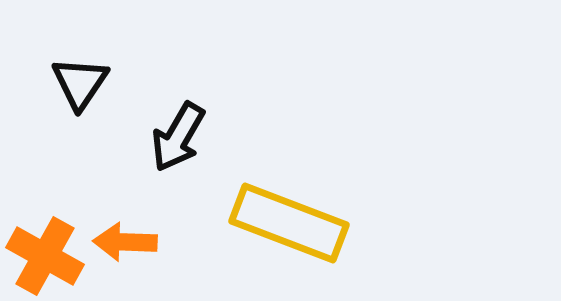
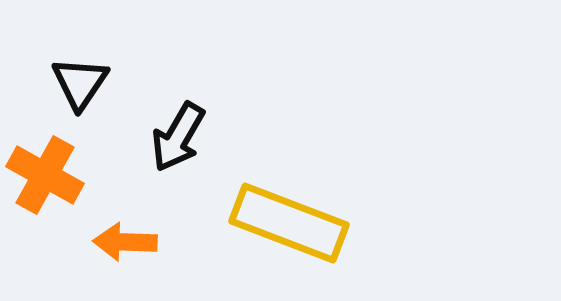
orange cross: moved 81 px up
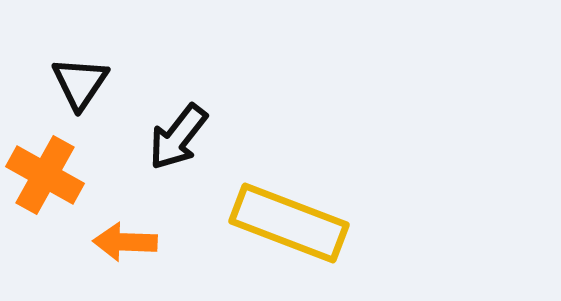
black arrow: rotated 8 degrees clockwise
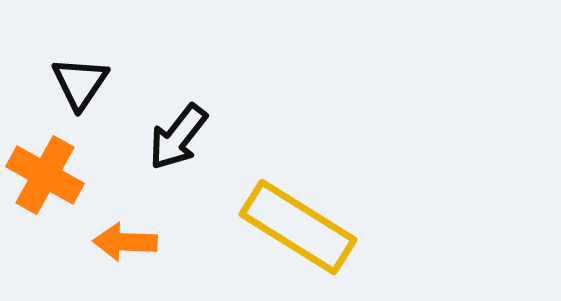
yellow rectangle: moved 9 px right, 4 px down; rotated 11 degrees clockwise
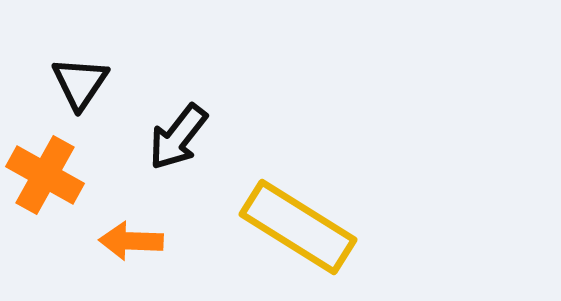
orange arrow: moved 6 px right, 1 px up
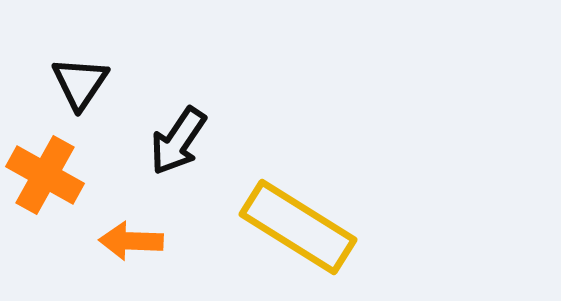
black arrow: moved 4 px down; rotated 4 degrees counterclockwise
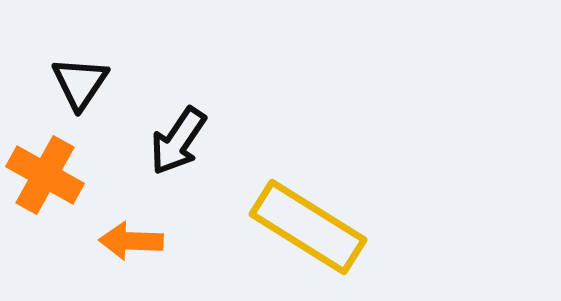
yellow rectangle: moved 10 px right
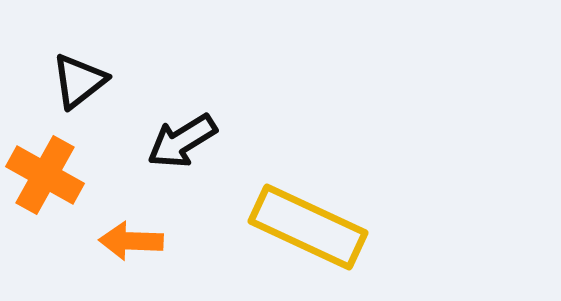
black triangle: moved 1 px left, 2 px up; rotated 18 degrees clockwise
black arrow: moved 4 px right; rotated 24 degrees clockwise
yellow rectangle: rotated 7 degrees counterclockwise
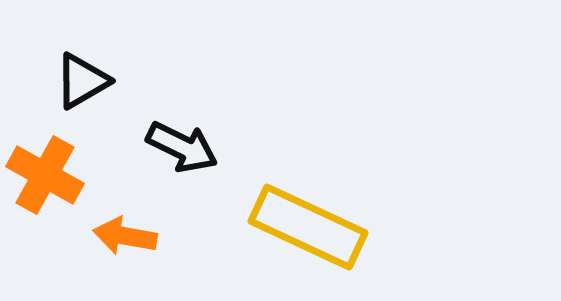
black triangle: moved 3 px right; rotated 8 degrees clockwise
black arrow: moved 6 px down; rotated 122 degrees counterclockwise
orange arrow: moved 6 px left, 5 px up; rotated 8 degrees clockwise
